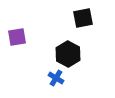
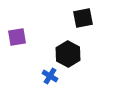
blue cross: moved 6 px left, 2 px up
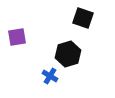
black square: rotated 30 degrees clockwise
black hexagon: rotated 15 degrees clockwise
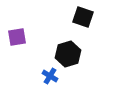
black square: moved 1 px up
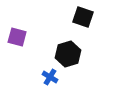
purple square: rotated 24 degrees clockwise
blue cross: moved 1 px down
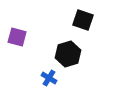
black square: moved 3 px down
blue cross: moved 1 px left, 1 px down
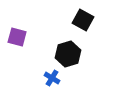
black square: rotated 10 degrees clockwise
blue cross: moved 3 px right
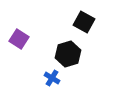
black square: moved 1 px right, 2 px down
purple square: moved 2 px right, 2 px down; rotated 18 degrees clockwise
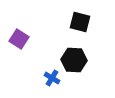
black square: moved 4 px left; rotated 15 degrees counterclockwise
black hexagon: moved 6 px right, 6 px down; rotated 20 degrees clockwise
